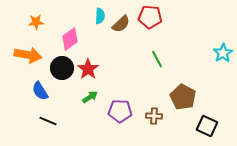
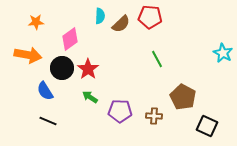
cyan star: rotated 12 degrees counterclockwise
blue semicircle: moved 5 px right
green arrow: rotated 112 degrees counterclockwise
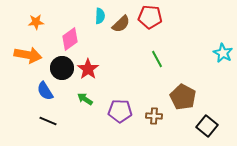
green arrow: moved 5 px left, 2 px down
black square: rotated 15 degrees clockwise
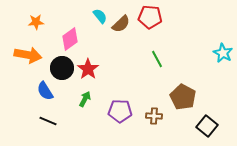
cyan semicircle: rotated 42 degrees counterclockwise
green arrow: rotated 84 degrees clockwise
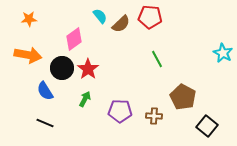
orange star: moved 7 px left, 3 px up
pink diamond: moved 4 px right
black line: moved 3 px left, 2 px down
